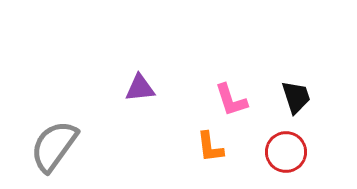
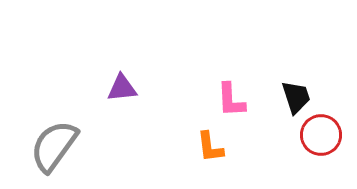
purple triangle: moved 18 px left
pink L-shape: rotated 15 degrees clockwise
red circle: moved 35 px right, 17 px up
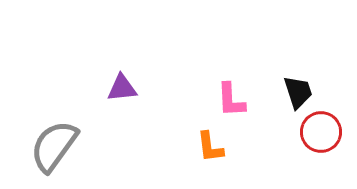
black trapezoid: moved 2 px right, 5 px up
red circle: moved 3 px up
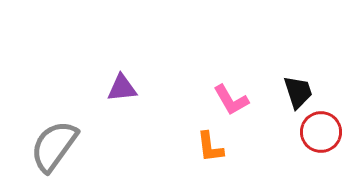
pink L-shape: rotated 27 degrees counterclockwise
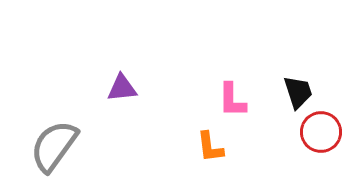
pink L-shape: moved 1 px right; rotated 30 degrees clockwise
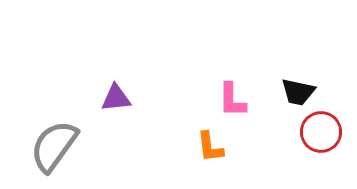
purple triangle: moved 6 px left, 10 px down
black trapezoid: rotated 120 degrees clockwise
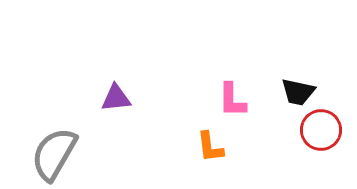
red circle: moved 2 px up
gray semicircle: moved 8 px down; rotated 6 degrees counterclockwise
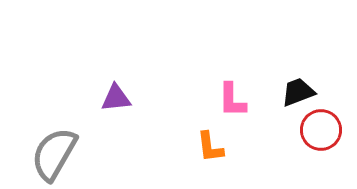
black trapezoid: rotated 147 degrees clockwise
